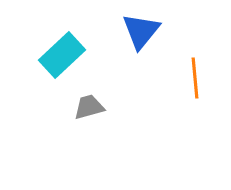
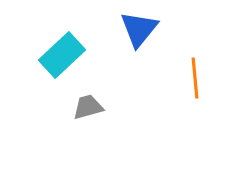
blue triangle: moved 2 px left, 2 px up
gray trapezoid: moved 1 px left
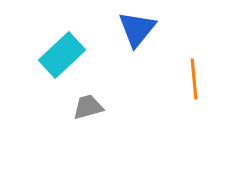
blue triangle: moved 2 px left
orange line: moved 1 px left, 1 px down
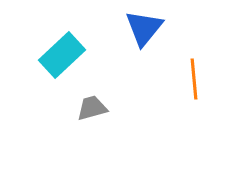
blue triangle: moved 7 px right, 1 px up
gray trapezoid: moved 4 px right, 1 px down
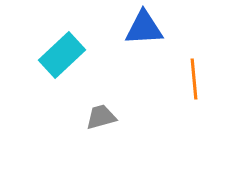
blue triangle: rotated 48 degrees clockwise
gray trapezoid: moved 9 px right, 9 px down
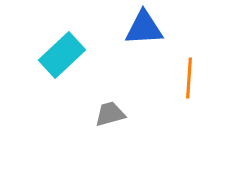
orange line: moved 5 px left, 1 px up; rotated 9 degrees clockwise
gray trapezoid: moved 9 px right, 3 px up
